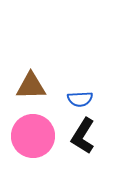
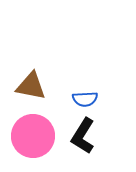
brown triangle: rotated 12 degrees clockwise
blue semicircle: moved 5 px right
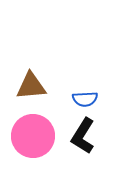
brown triangle: rotated 16 degrees counterclockwise
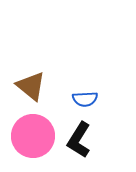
brown triangle: rotated 44 degrees clockwise
black L-shape: moved 4 px left, 4 px down
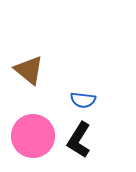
brown triangle: moved 2 px left, 16 px up
blue semicircle: moved 2 px left, 1 px down; rotated 10 degrees clockwise
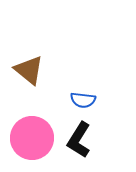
pink circle: moved 1 px left, 2 px down
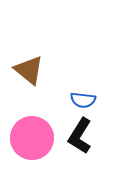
black L-shape: moved 1 px right, 4 px up
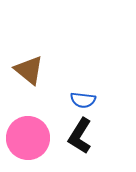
pink circle: moved 4 px left
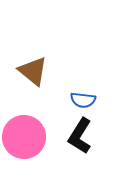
brown triangle: moved 4 px right, 1 px down
pink circle: moved 4 px left, 1 px up
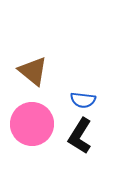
pink circle: moved 8 px right, 13 px up
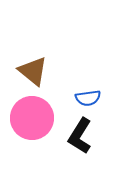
blue semicircle: moved 5 px right, 2 px up; rotated 15 degrees counterclockwise
pink circle: moved 6 px up
